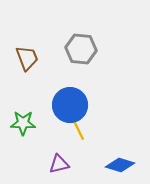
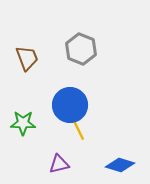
gray hexagon: rotated 16 degrees clockwise
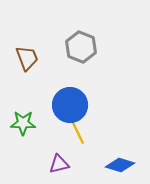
gray hexagon: moved 2 px up
yellow line: moved 4 px down
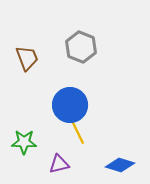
green star: moved 1 px right, 19 px down
